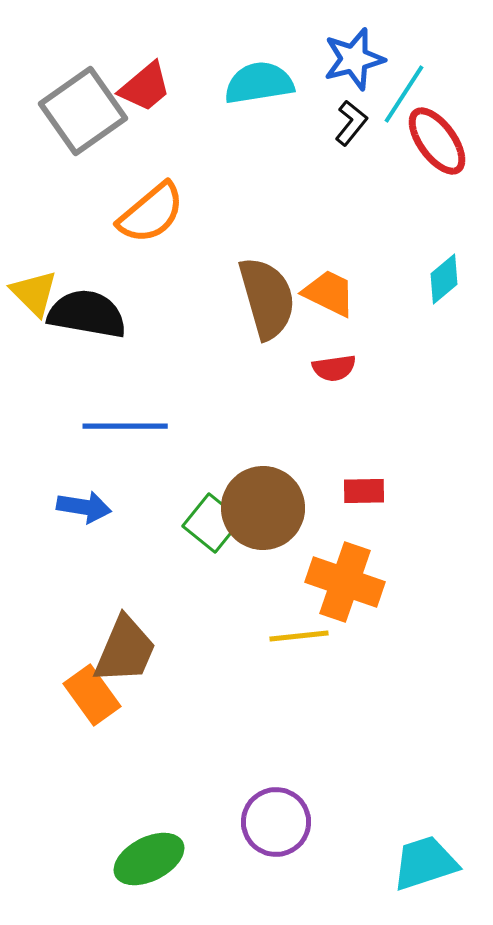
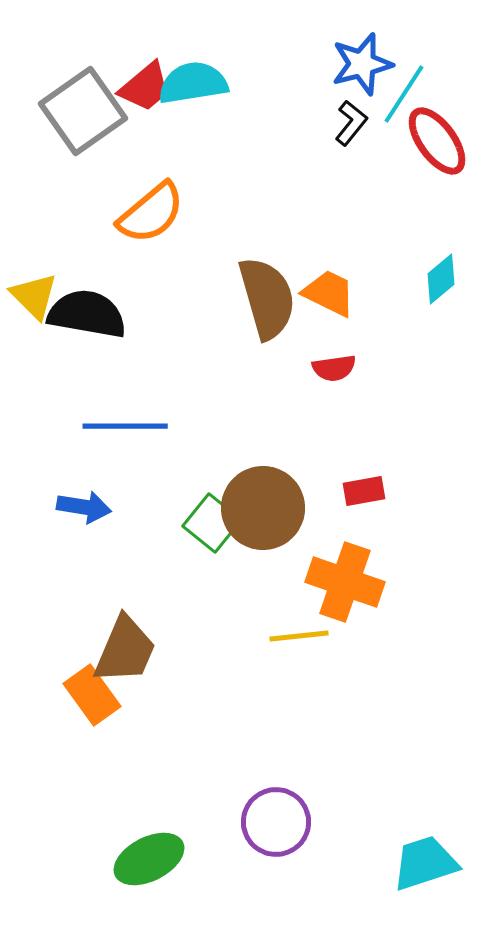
blue star: moved 8 px right, 5 px down
cyan semicircle: moved 66 px left
cyan diamond: moved 3 px left
yellow triangle: moved 3 px down
red rectangle: rotated 9 degrees counterclockwise
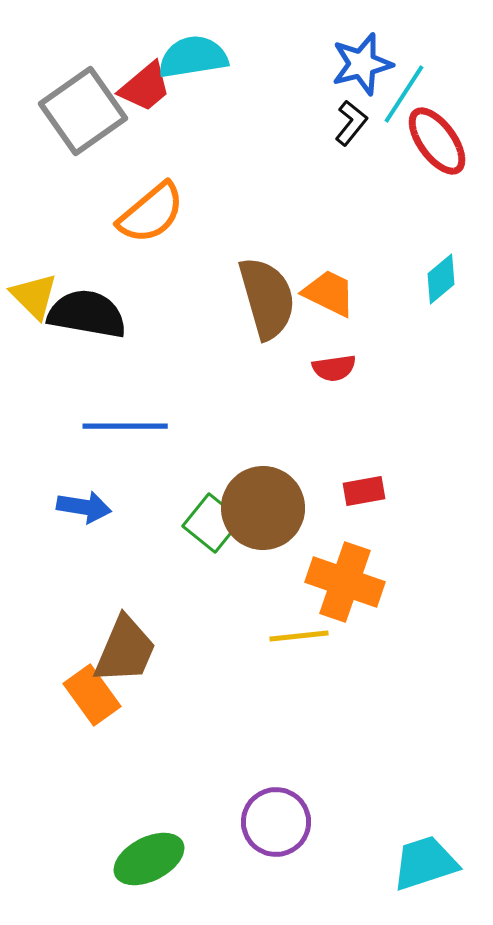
cyan semicircle: moved 26 px up
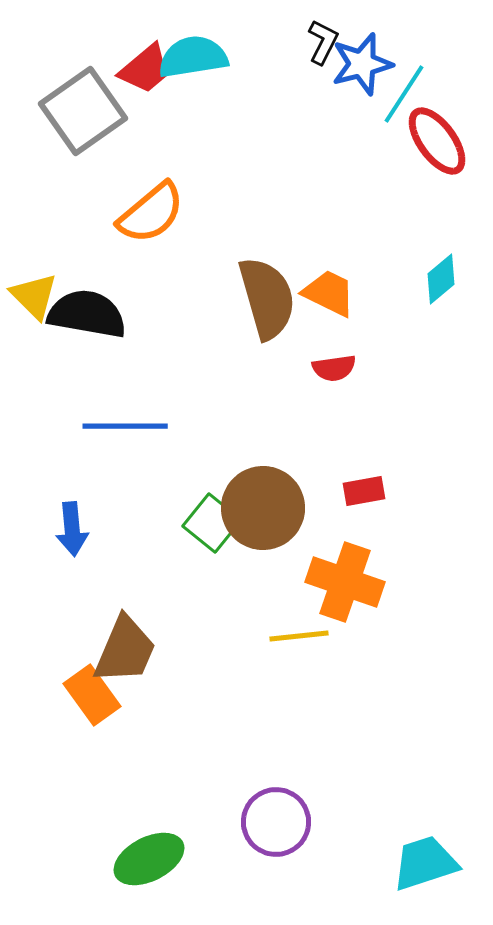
red trapezoid: moved 18 px up
black L-shape: moved 28 px left, 81 px up; rotated 12 degrees counterclockwise
blue arrow: moved 12 px left, 22 px down; rotated 76 degrees clockwise
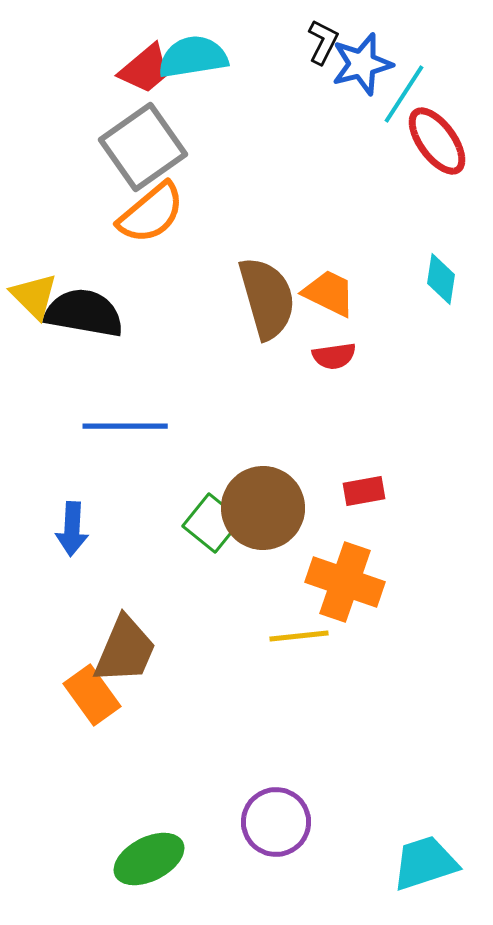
gray square: moved 60 px right, 36 px down
cyan diamond: rotated 42 degrees counterclockwise
black semicircle: moved 3 px left, 1 px up
red semicircle: moved 12 px up
blue arrow: rotated 8 degrees clockwise
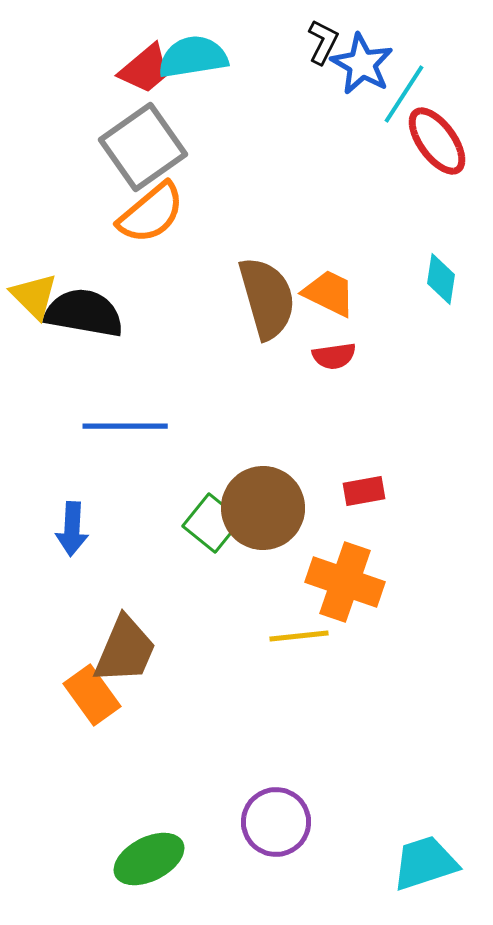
blue star: rotated 28 degrees counterclockwise
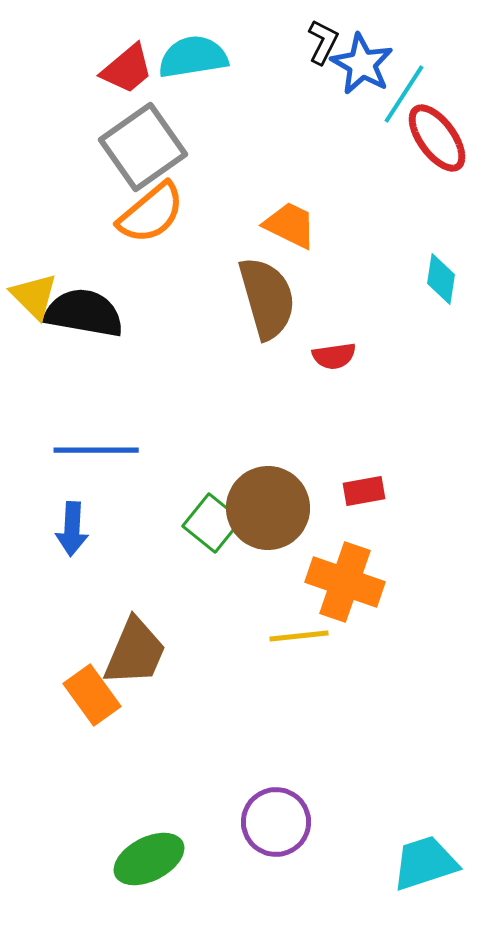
red trapezoid: moved 18 px left
red ellipse: moved 3 px up
orange trapezoid: moved 39 px left, 68 px up
blue line: moved 29 px left, 24 px down
brown circle: moved 5 px right
brown trapezoid: moved 10 px right, 2 px down
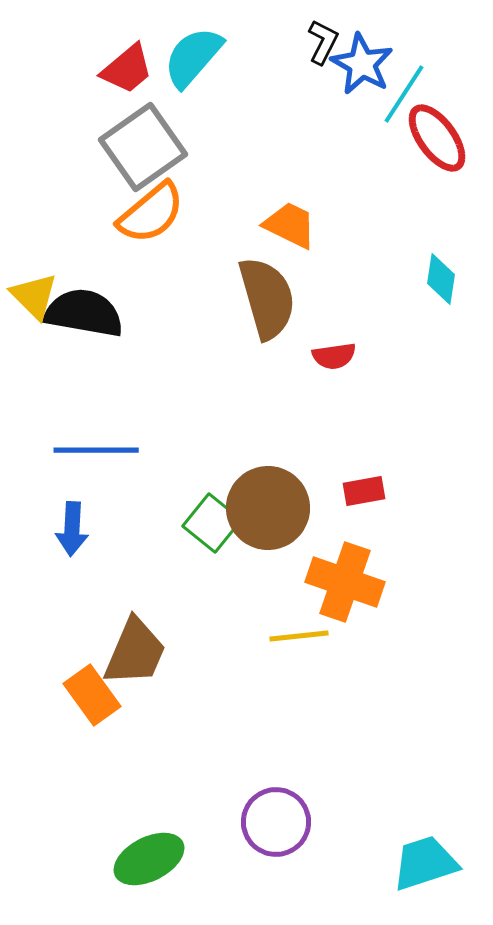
cyan semicircle: rotated 40 degrees counterclockwise
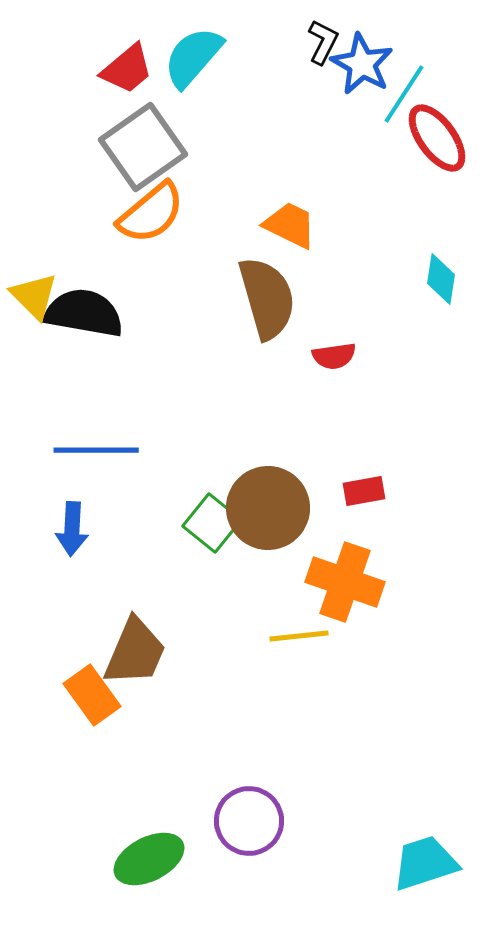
purple circle: moved 27 px left, 1 px up
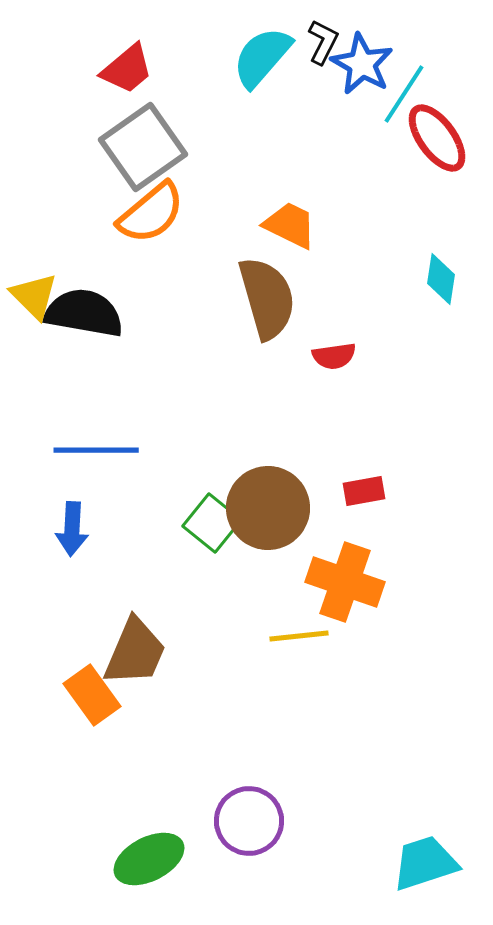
cyan semicircle: moved 69 px right
